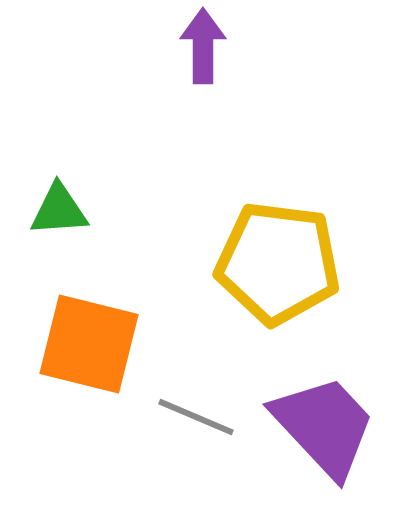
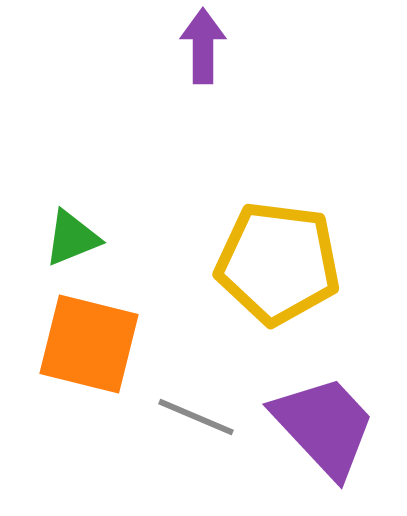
green triangle: moved 13 px right, 28 px down; rotated 18 degrees counterclockwise
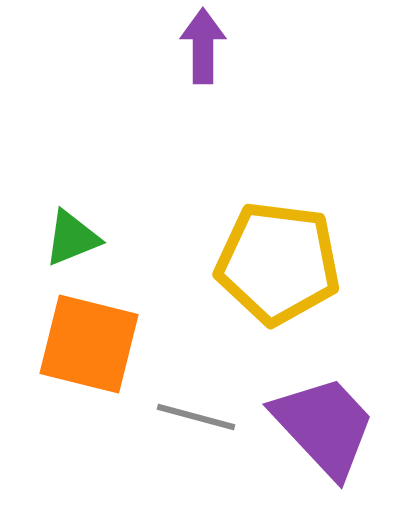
gray line: rotated 8 degrees counterclockwise
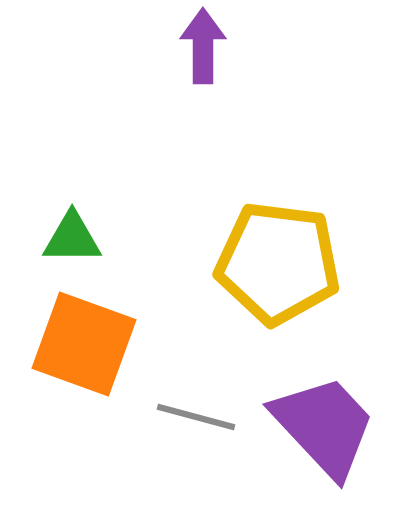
green triangle: rotated 22 degrees clockwise
orange square: moved 5 px left; rotated 6 degrees clockwise
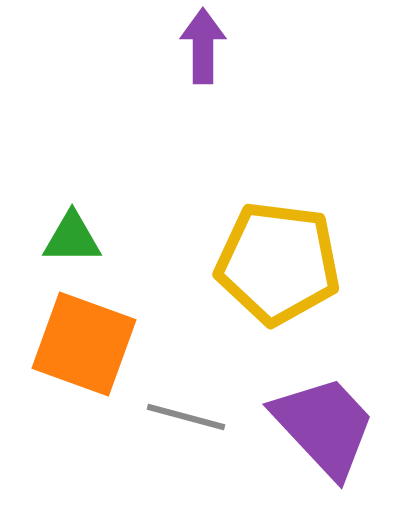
gray line: moved 10 px left
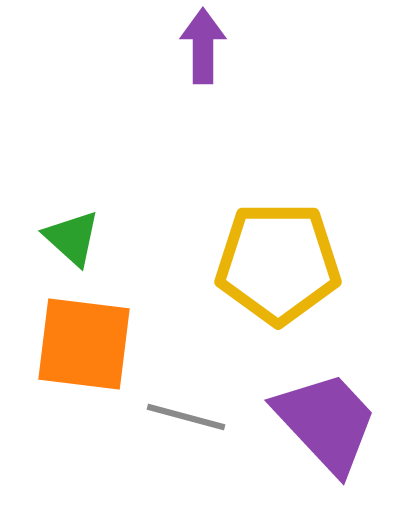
green triangle: rotated 42 degrees clockwise
yellow pentagon: rotated 7 degrees counterclockwise
orange square: rotated 13 degrees counterclockwise
purple trapezoid: moved 2 px right, 4 px up
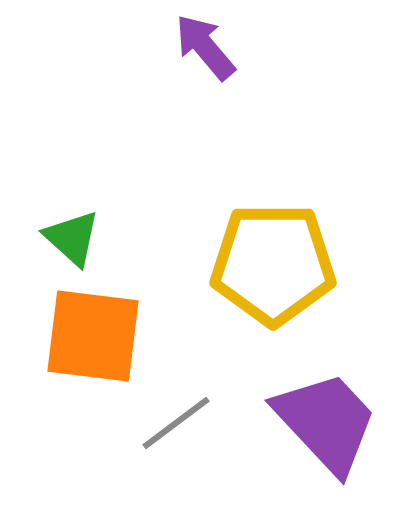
purple arrow: moved 2 px right, 1 px down; rotated 40 degrees counterclockwise
yellow pentagon: moved 5 px left, 1 px down
orange square: moved 9 px right, 8 px up
gray line: moved 10 px left, 6 px down; rotated 52 degrees counterclockwise
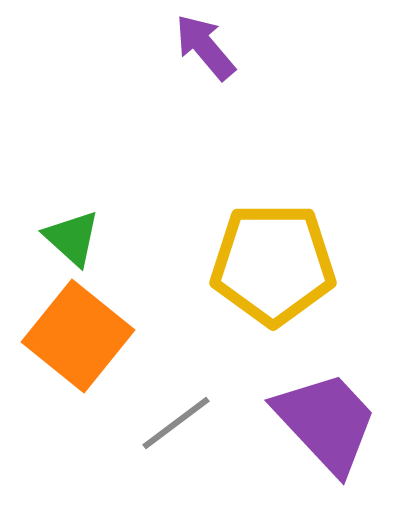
orange square: moved 15 px left; rotated 32 degrees clockwise
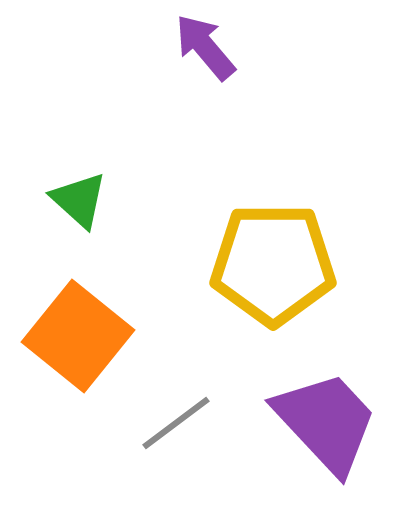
green triangle: moved 7 px right, 38 px up
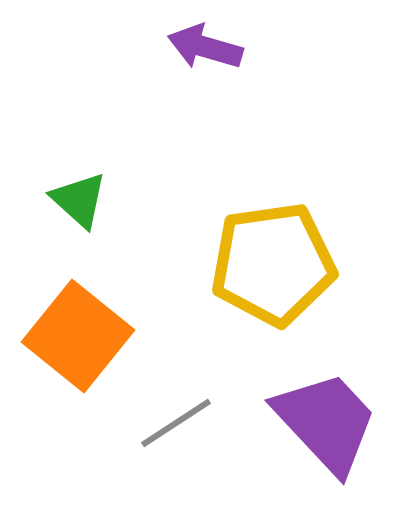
purple arrow: rotated 34 degrees counterclockwise
yellow pentagon: rotated 8 degrees counterclockwise
gray line: rotated 4 degrees clockwise
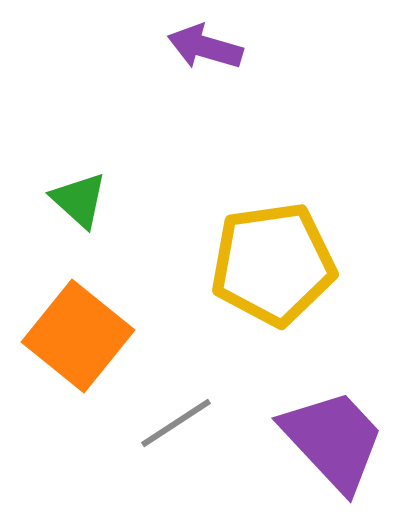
purple trapezoid: moved 7 px right, 18 px down
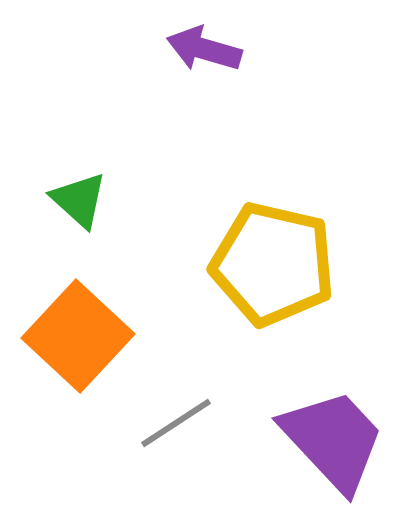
purple arrow: moved 1 px left, 2 px down
yellow pentagon: rotated 21 degrees clockwise
orange square: rotated 4 degrees clockwise
